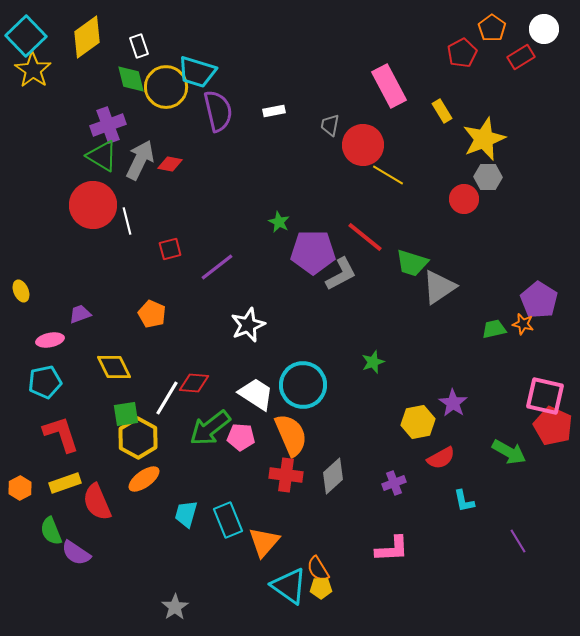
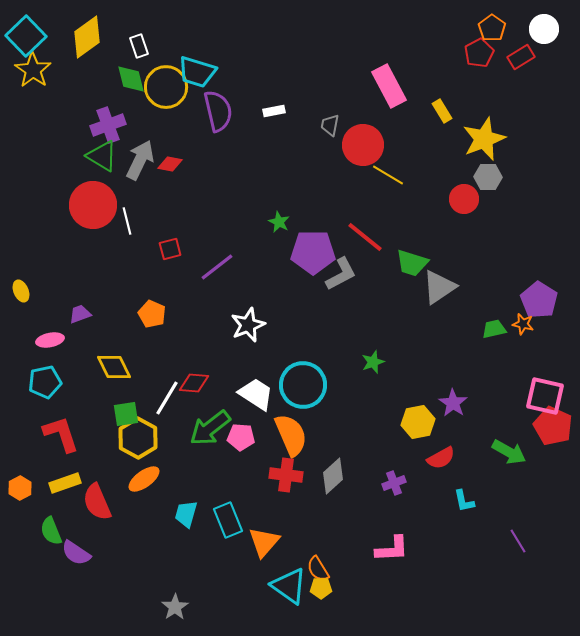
red pentagon at (462, 53): moved 17 px right
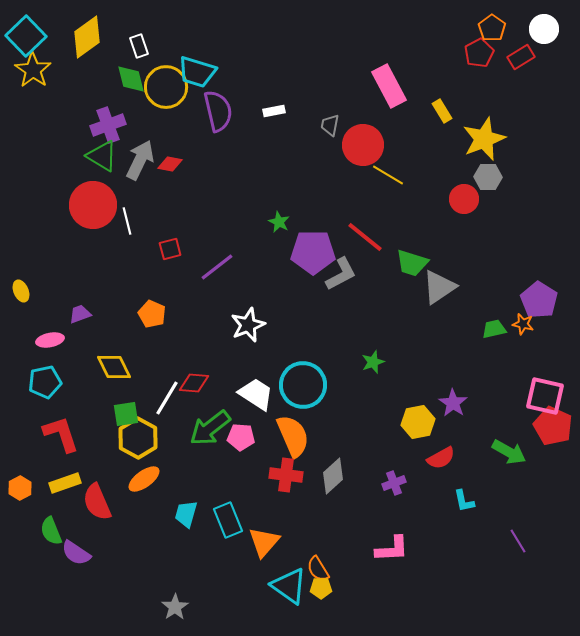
orange semicircle at (291, 435): moved 2 px right, 1 px down
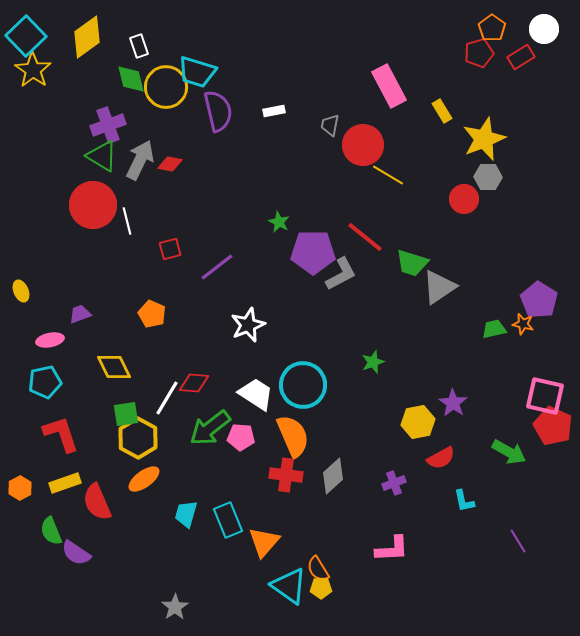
red pentagon at (479, 53): rotated 12 degrees clockwise
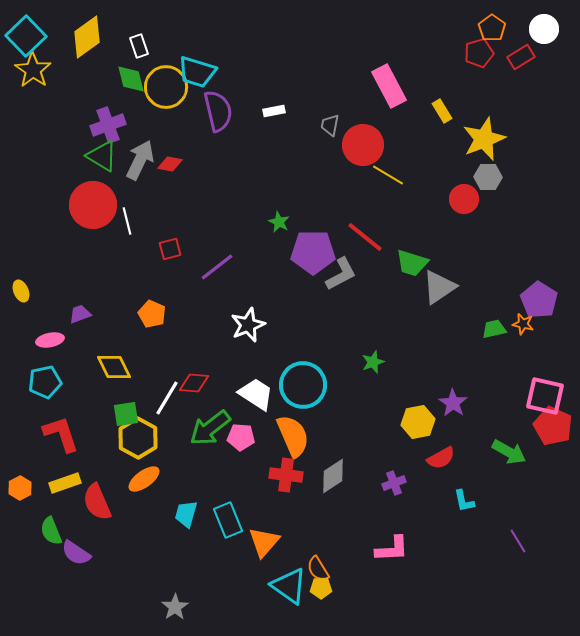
gray diamond at (333, 476): rotated 9 degrees clockwise
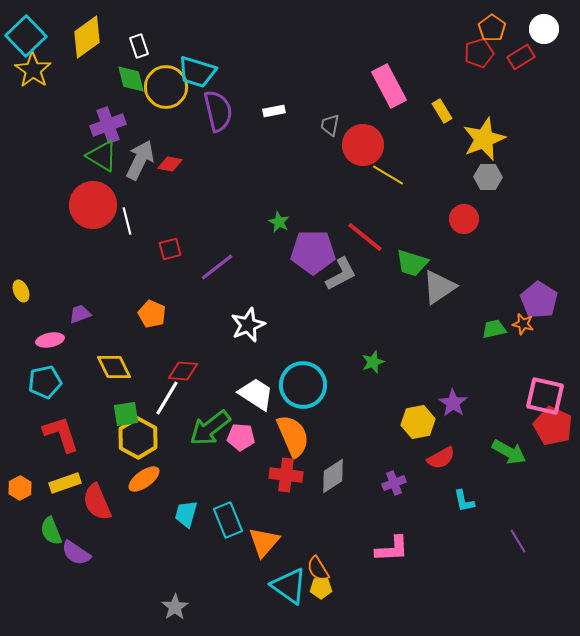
red circle at (464, 199): moved 20 px down
red diamond at (194, 383): moved 11 px left, 12 px up
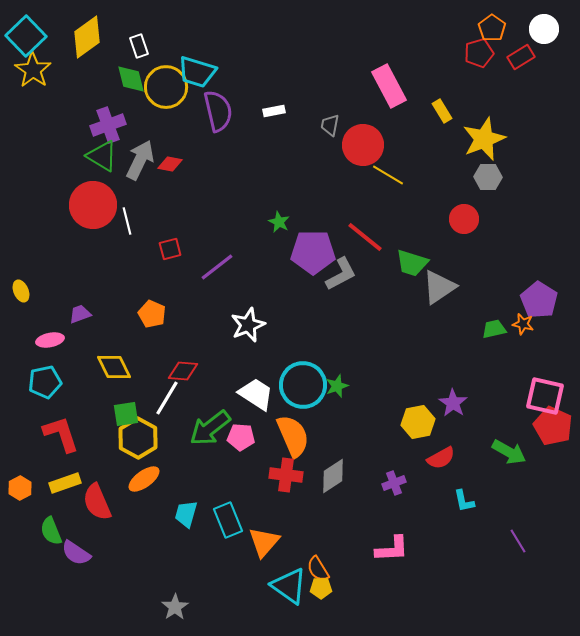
green star at (373, 362): moved 36 px left, 24 px down
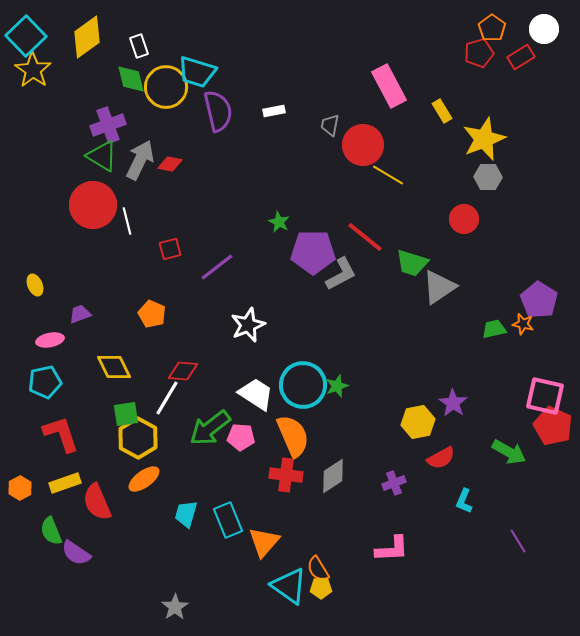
yellow ellipse at (21, 291): moved 14 px right, 6 px up
cyan L-shape at (464, 501): rotated 35 degrees clockwise
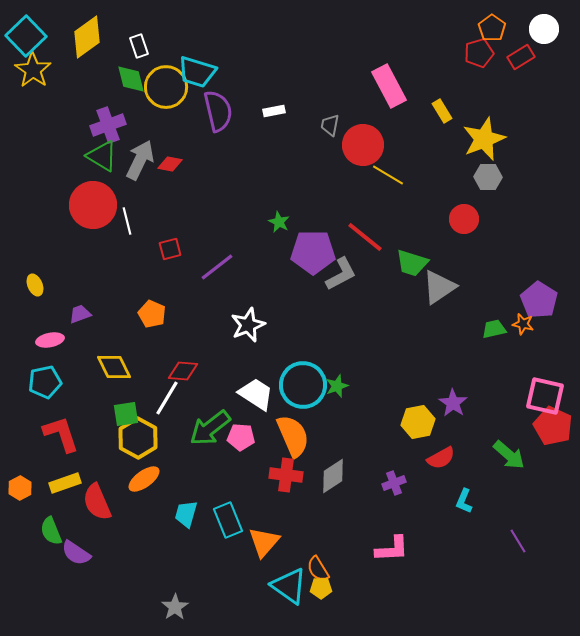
green arrow at (509, 452): moved 3 px down; rotated 12 degrees clockwise
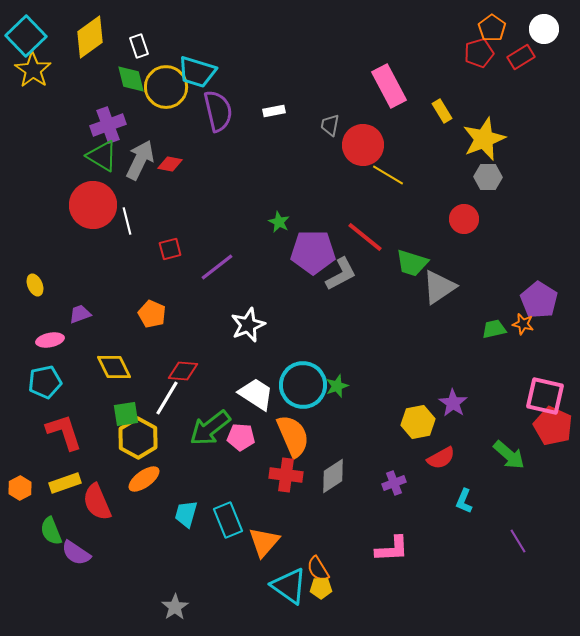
yellow diamond at (87, 37): moved 3 px right
red L-shape at (61, 434): moved 3 px right, 2 px up
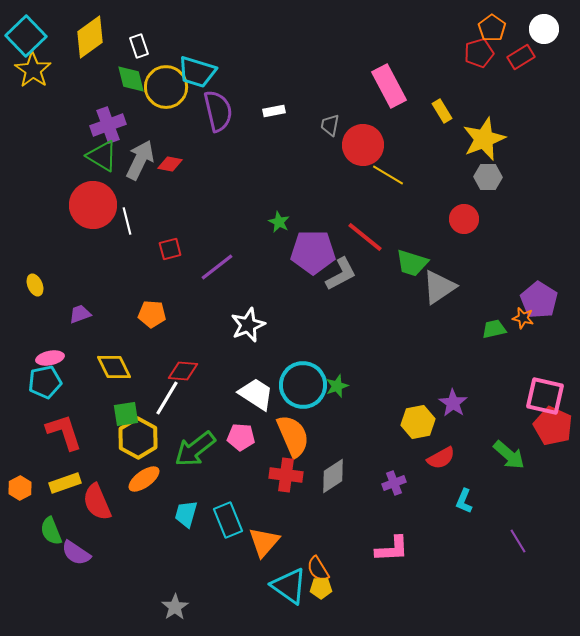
orange pentagon at (152, 314): rotated 20 degrees counterclockwise
orange star at (523, 324): moved 6 px up
pink ellipse at (50, 340): moved 18 px down
green arrow at (210, 428): moved 15 px left, 21 px down
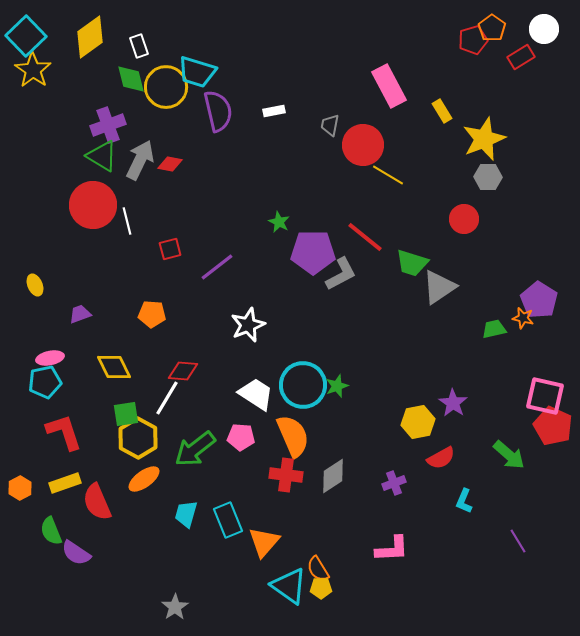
red pentagon at (479, 53): moved 6 px left, 13 px up
